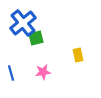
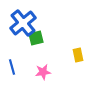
blue line: moved 1 px right, 6 px up
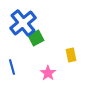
green square: rotated 14 degrees counterclockwise
yellow rectangle: moved 7 px left
pink star: moved 5 px right, 1 px down; rotated 28 degrees counterclockwise
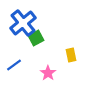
blue line: moved 2 px right, 2 px up; rotated 70 degrees clockwise
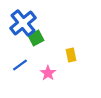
blue line: moved 6 px right
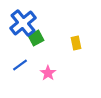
yellow rectangle: moved 5 px right, 12 px up
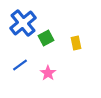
green square: moved 10 px right
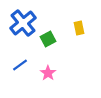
green square: moved 2 px right, 1 px down
yellow rectangle: moved 3 px right, 15 px up
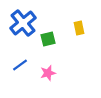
green square: rotated 14 degrees clockwise
pink star: rotated 21 degrees clockwise
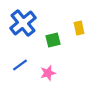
green square: moved 5 px right, 1 px down
